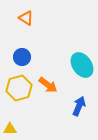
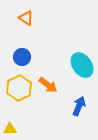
yellow hexagon: rotated 10 degrees counterclockwise
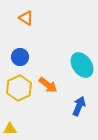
blue circle: moved 2 px left
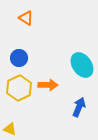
blue circle: moved 1 px left, 1 px down
orange arrow: rotated 36 degrees counterclockwise
blue arrow: moved 1 px down
yellow triangle: rotated 24 degrees clockwise
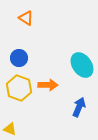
yellow hexagon: rotated 15 degrees counterclockwise
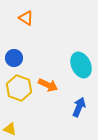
blue circle: moved 5 px left
cyan ellipse: moved 1 px left; rotated 10 degrees clockwise
orange arrow: rotated 24 degrees clockwise
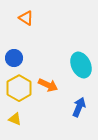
yellow hexagon: rotated 10 degrees clockwise
yellow triangle: moved 5 px right, 10 px up
